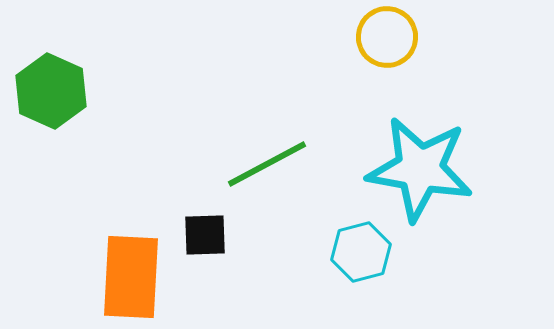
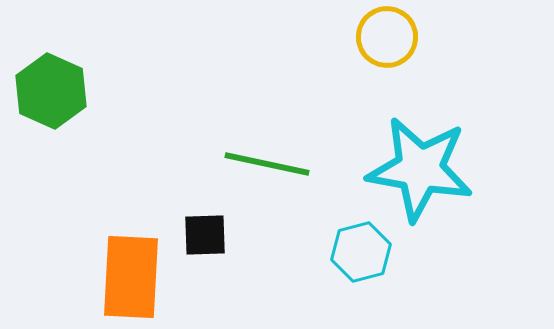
green line: rotated 40 degrees clockwise
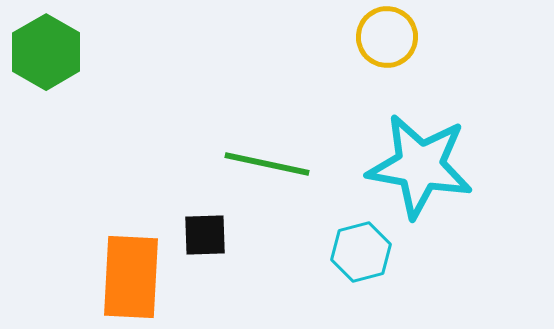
green hexagon: moved 5 px left, 39 px up; rotated 6 degrees clockwise
cyan star: moved 3 px up
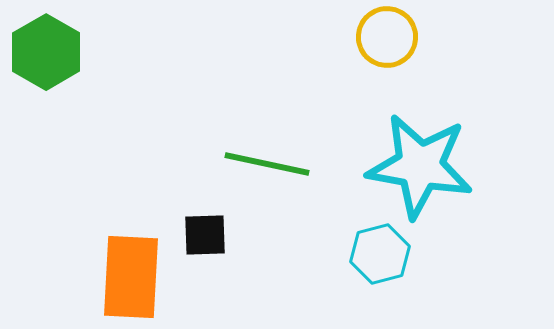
cyan hexagon: moved 19 px right, 2 px down
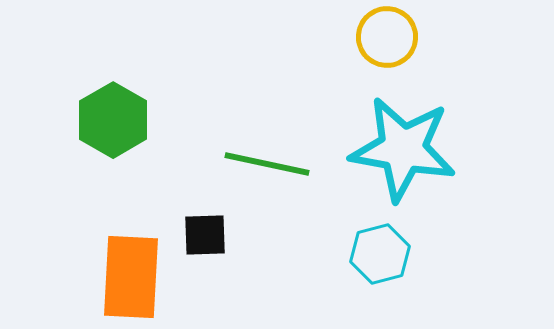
green hexagon: moved 67 px right, 68 px down
cyan star: moved 17 px left, 17 px up
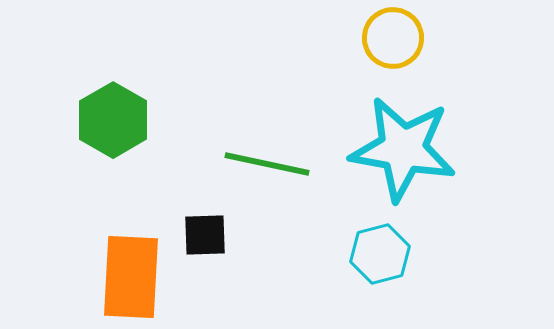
yellow circle: moved 6 px right, 1 px down
